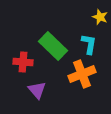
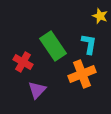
yellow star: moved 1 px up
green rectangle: rotated 12 degrees clockwise
red cross: rotated 24 degrees clockwise
purple triangle: rotated 24 degrees clockwise
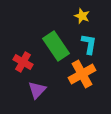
yellow star: moved 18 px left
green rectangle: moved 3 px right
orange cross: rotated 8 degrees counterclockwise
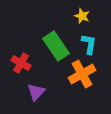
red cross: moved 2 px left, 1 px down
purple triangle: moved 1 px left, 2 px down
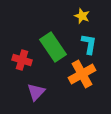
green rectangle: moved 3 px left, 1 px down
red cross: moved 1 px right, 3 px up; rotated 12 degrees counterclockwise
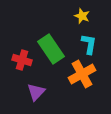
green rectangle: moved 2 px left, 2 px down
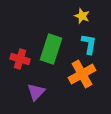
green rectangle: rotated 52 degrees clockwise
red cross: moved 2 px left, 1 px up
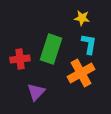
yellow star: moved 2 px down; rotated 14 degrees counterclockwise
red cross: rotated 24 degrees counterclockwise
orange cross: moved 1 px left, 1 px up
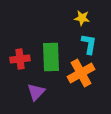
green rectangle: moved 8 px down; rotated 20 degrees counterclockwise
